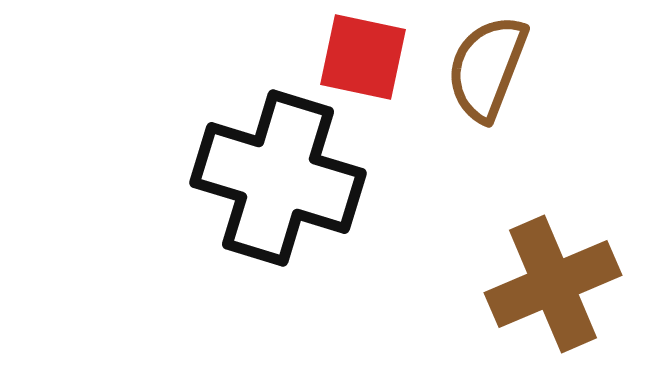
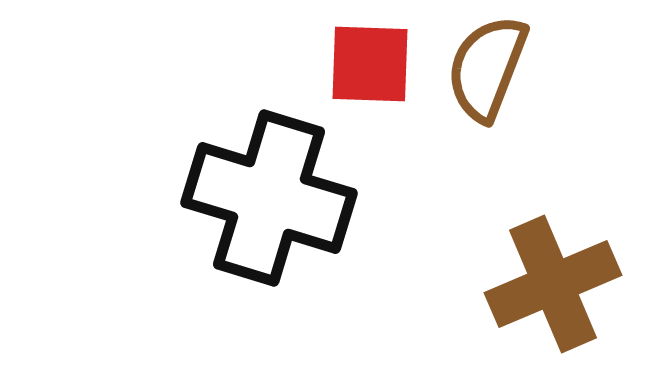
red square: moved 7 px right, 7 px down; rotated 10 degrees counterclockwise
black cross: moved 9 px left, 20 px down
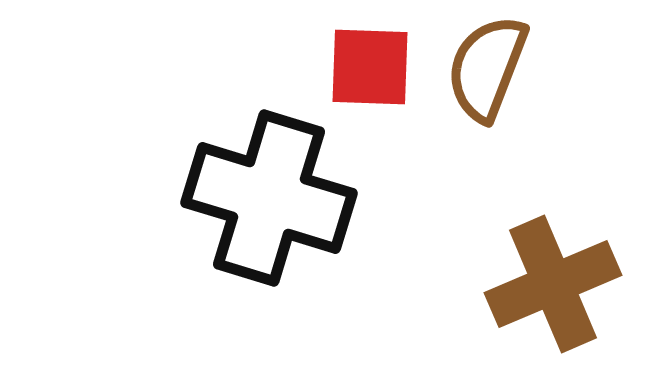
red square: moved 3 px down
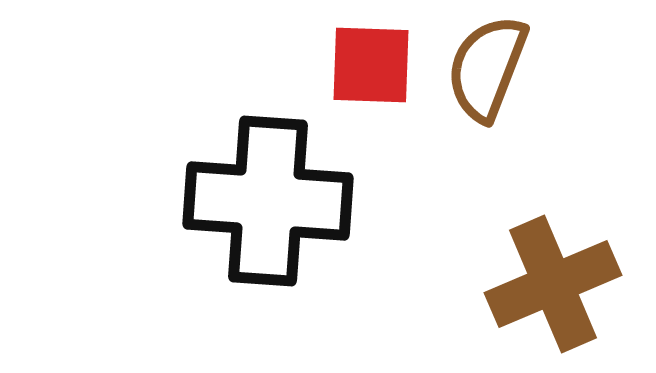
red square: moved 1 px right, 2 px up
black cross: moved 1 px left, 3 px down; rotated 13 degrees counterclockwise
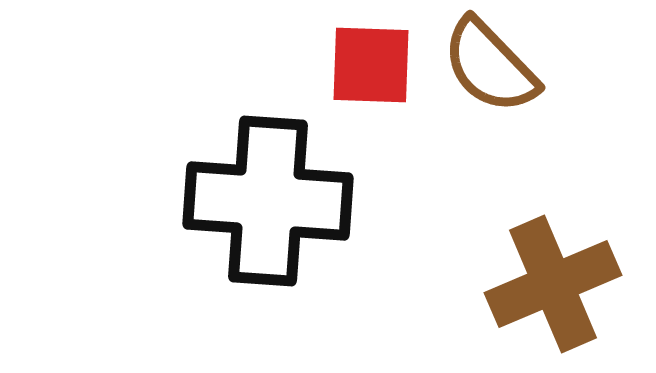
brown semicircle: moved 3 px right, 2 px up; rotated 65 degrees counterclockwise
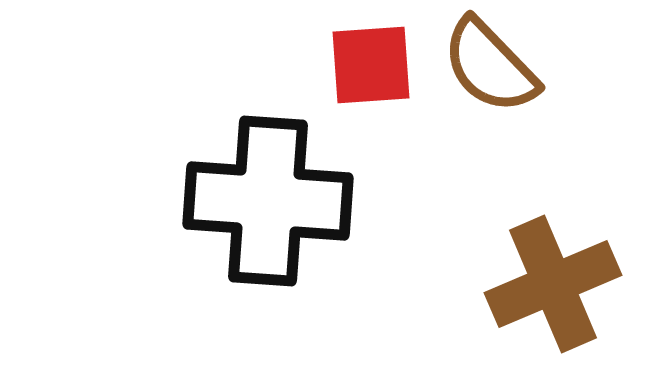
red square: rotated 6 degrees counterclockwise
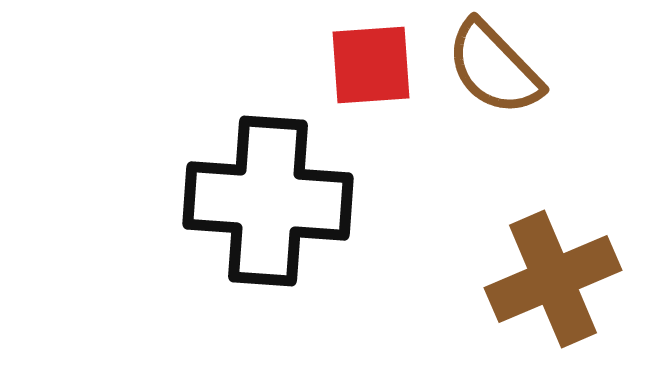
brown semicircle: moved 4 px right, 2 px down
brown cross: moved 5 px up
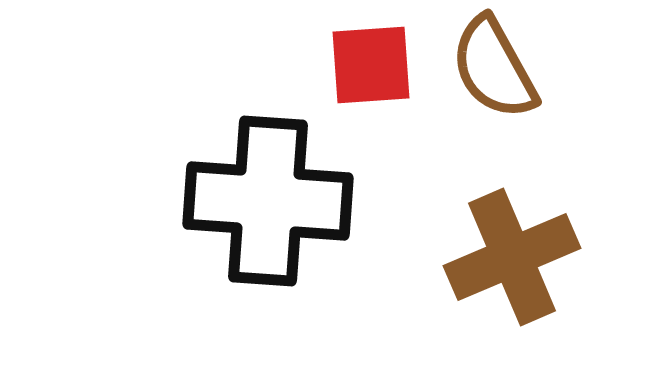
brown semicircle: rotated 15 degrees clockwise
brown cross: moved 41 px left, 22 px up
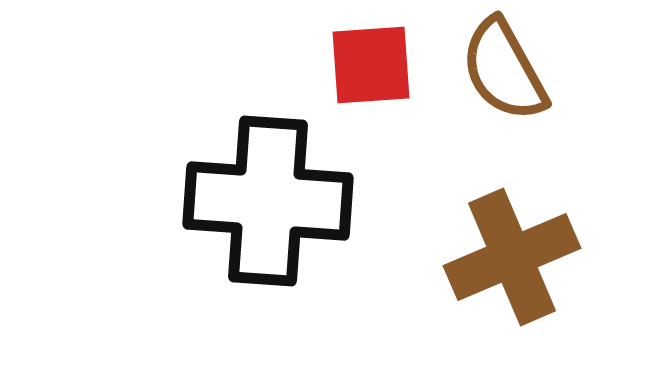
brown semicircle: moved 10 px right, 2 px down
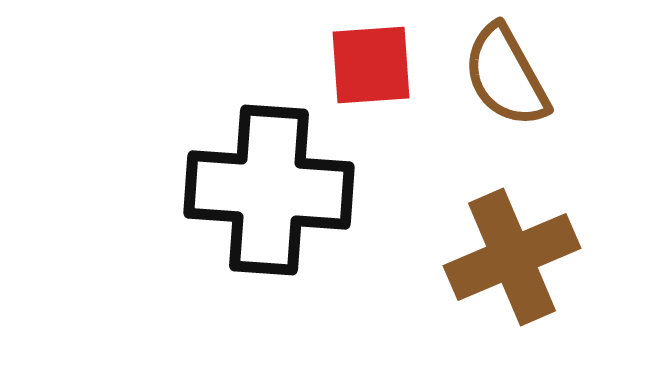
brown semicircle: moved 2 px right, 6 px down
black cross: moved 1 px right, 11 px up
